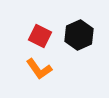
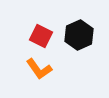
red square: moved 1 px right
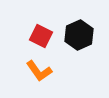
orange L-shape: moved 2 px down
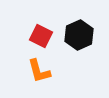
orange L-shape: rotated 20 degrees clockwise
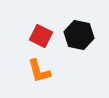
black hexagon: rotated 24 degrees counterclockwise
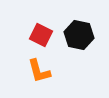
red square: moved 1 px up
